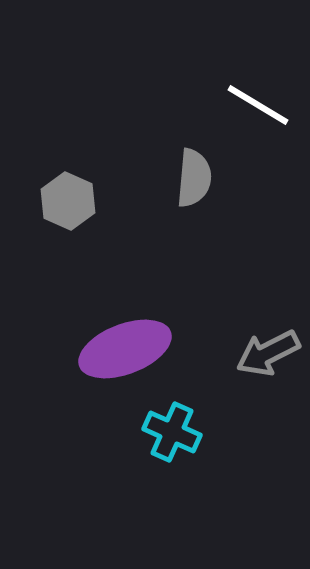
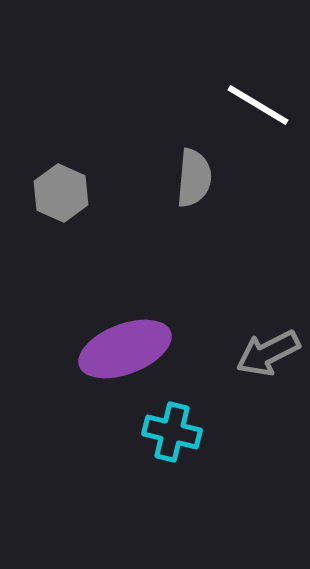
gray hexagon: moved 7 px left, 8 px up
cyan cross: rotated 10 degrees counterclockwise
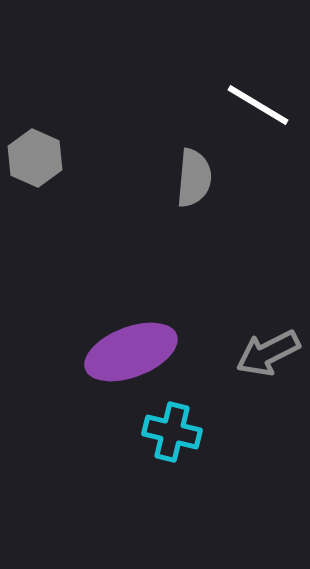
gray hexagon: moved 26 px left, 35 px up
purple ellipse: moved 6 px right, 3 px down
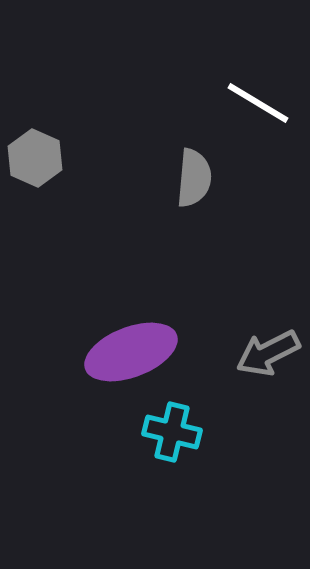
white line: moved 2 px up
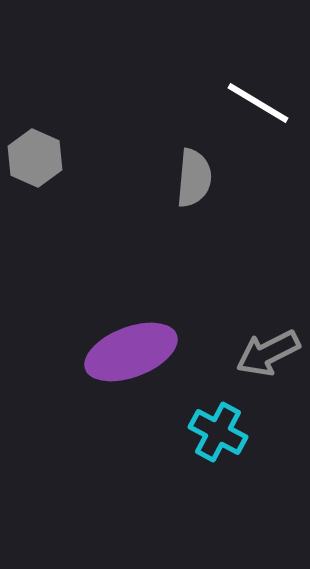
cyan cross: moved 46 px right; rotated 14 degrees clockwise
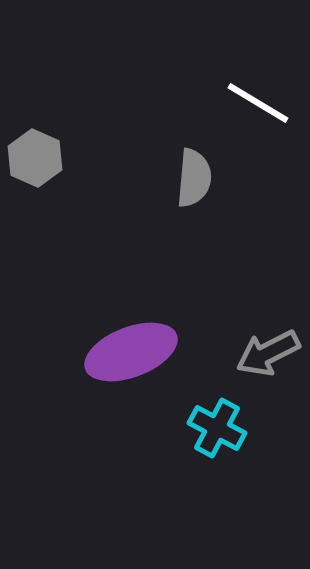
cyan cross: moved 1 px left, 4 px up
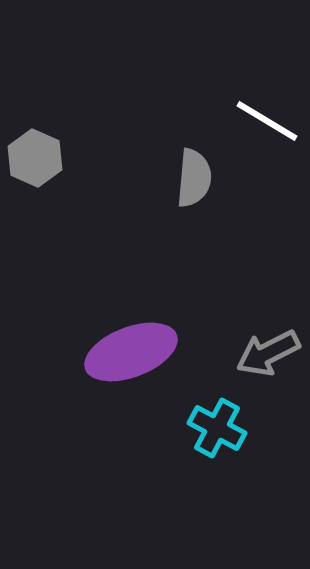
white line: moved 9 px right, 18 px down
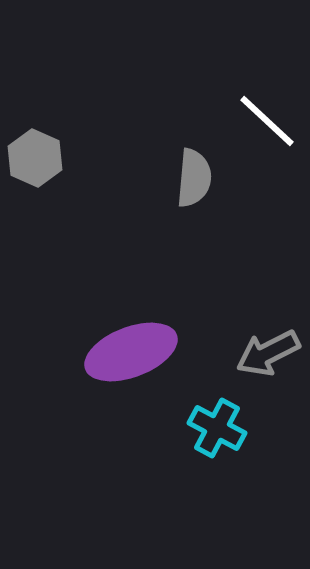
white line: rotated 12 degrees clockwise
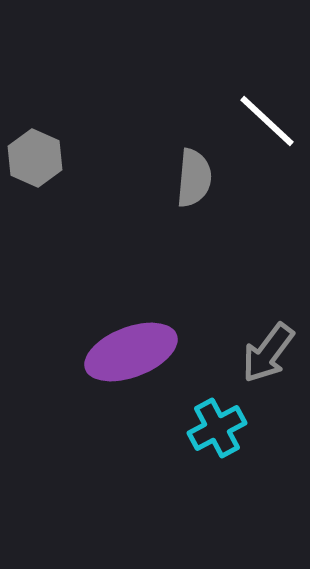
gray arrow: rotated 26 degrees counterclockwise
cyan cross: rotated 34 degrees clockwise
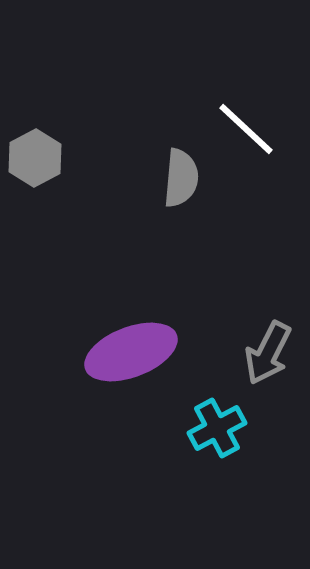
white line: moved 21 px left, 8 px down
gray hexagon: rotated 8 degrees clockwise
gray semicircle: moved 13 px left
gray arrow: rotated 10 degrees counterclockwise
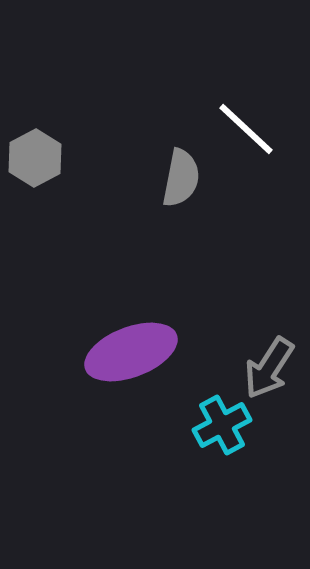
gray semicircle: rotated 6 degrees clockwise
gray arrow: moved 1 px right, 15 px down; rotated 6 degrees clockwise
cyan cross: moved 5 px right, 3 px up
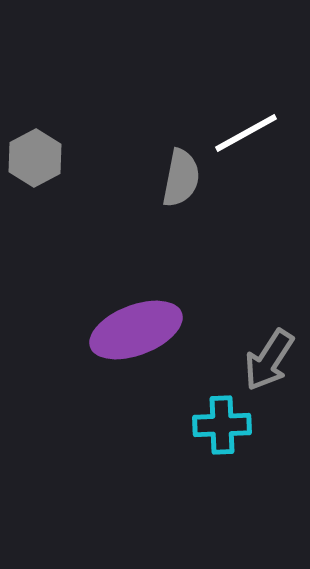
white line: moved 4 px down; rotated 72 degrees counterclockwise
purple ellipse: moved 5 px right, 22 px up
gray arrow: moved 8 px up
cyan cross: rotated 26 degrees clockwise
